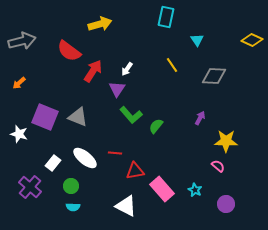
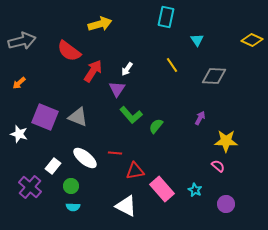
white rectangle: moved 3 px down
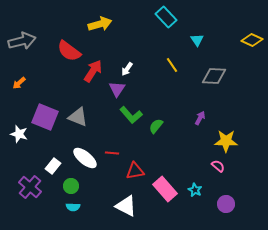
cyan rectangle: rotated 55 degrees counterclockwise
red line: moved 3 px left
pink rectangle: moved 3 px right
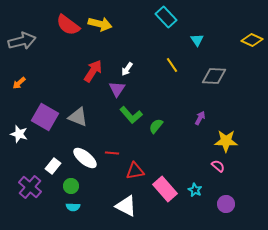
yellow arrow: rotated 30 degrees clockwise
red semicircle: moved 1 px left, 26 px up
purple square: rotated 8 degrees clockwise
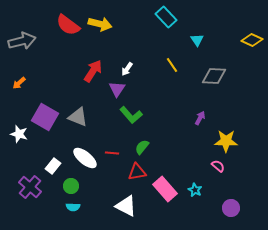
green semicircle: moved 14 px left, 21 px down
red triangle: moved 2 px right, 1 px down
purple circle: moved 5 px right, 4 px down
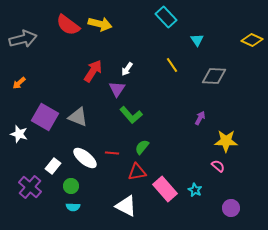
gray arrow: moved 1 px right, 2 px up
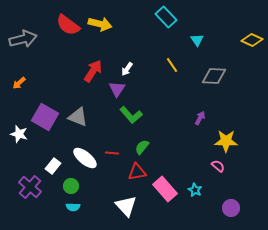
white triangle: rotated 20 degrees clockwise
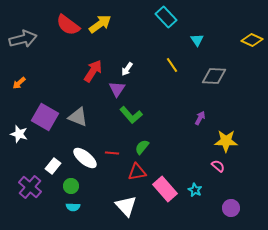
yellow arrow: rotated 50 degrees counterclockwise
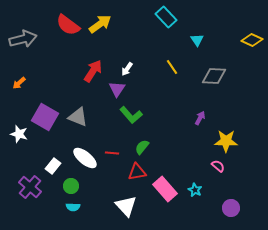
yellow line: moved 2 px down
